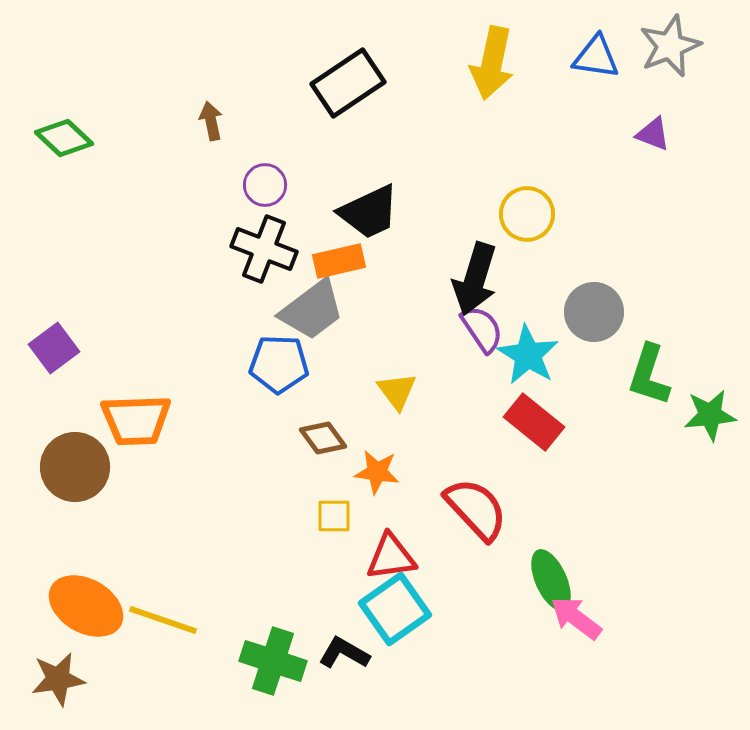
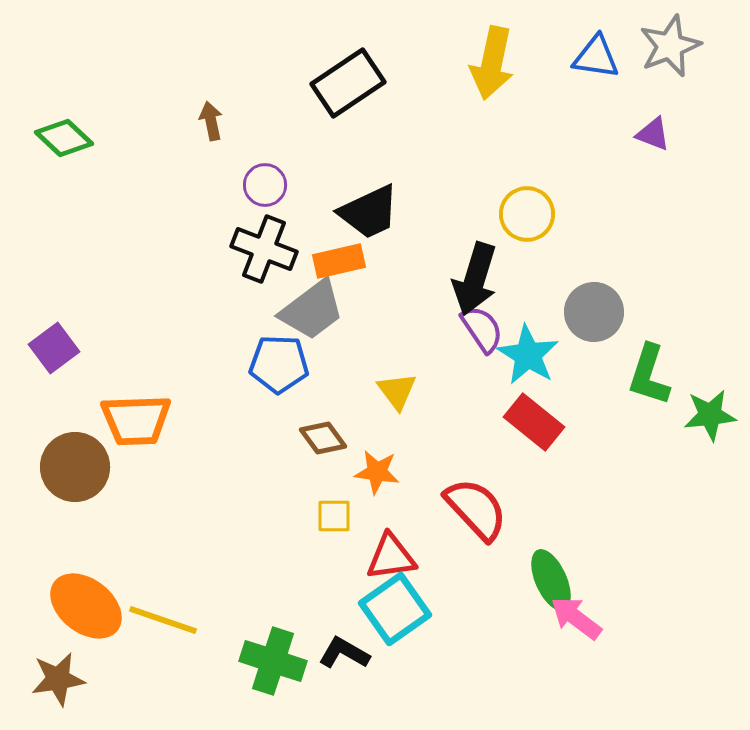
orange ellipse: rotated 8 degrees clockwise
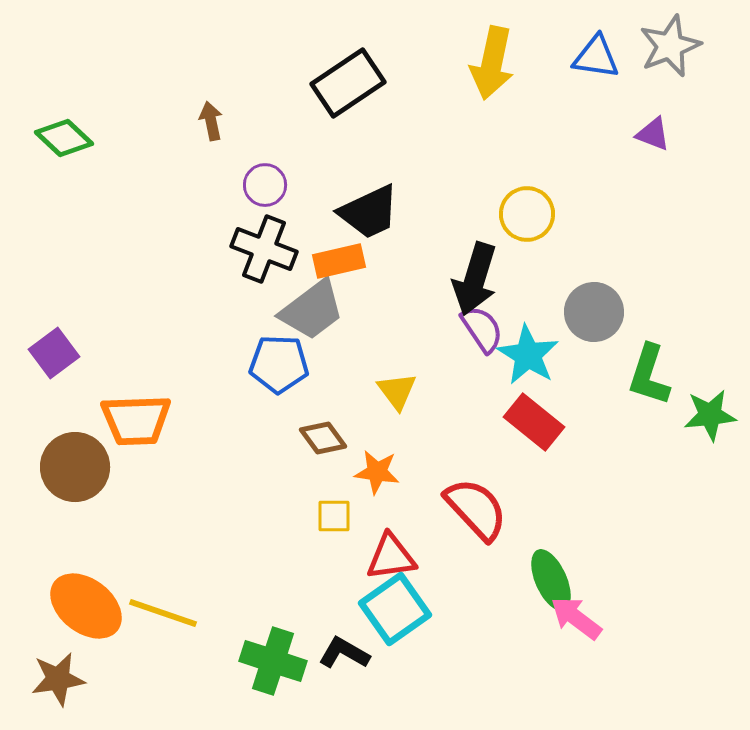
purple square: moved 5 px down
yellow line: moved 7 px up
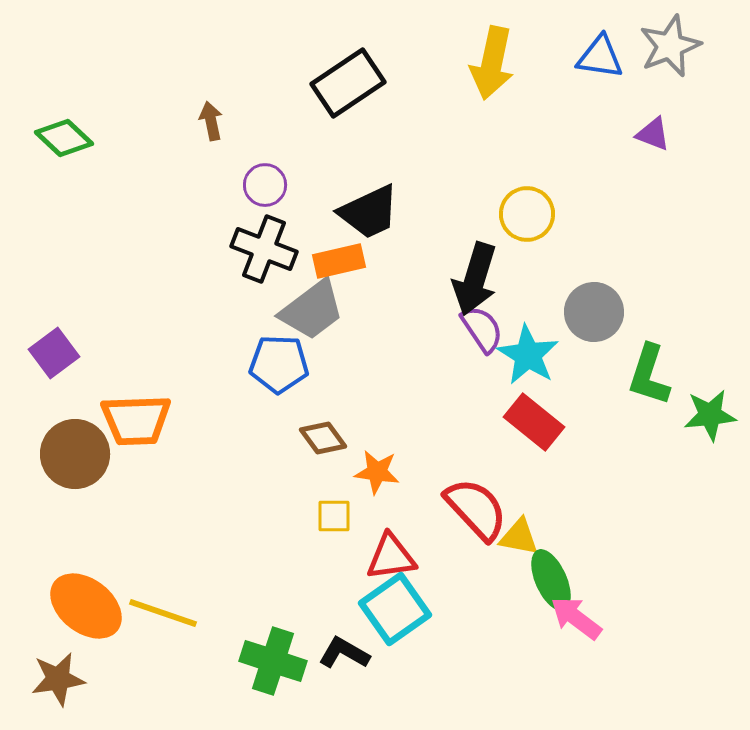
blue triangle: moved 4 px right
yellow triangle: moved 122 px right, 146 px down; rotated 42 degrees counterclockwise
brown circle: moved 13 px up
